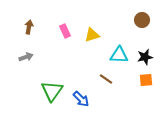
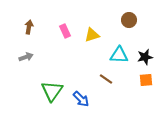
brown circle: moved 13 px left
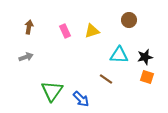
yellow triangle: moved 4 px up
orange square: moved 1 px right, 3 px up; rotated 24 degrees clockwise
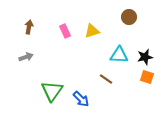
brown circle: moved 3 px up
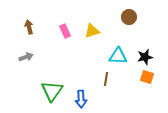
brown arrow: rotated 24 degrees counterclockwise
cyan triangle: moved 1 px left, 1 px down
brown line: rotated 64 degrees clockwise
blue arrow: rotated 42 degrees clockwise
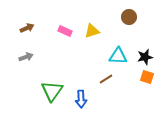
brown arrow: moved 2 px left, 1 px down; rotated 80 degrees clockwise
pink rectangle: rotated 40 degrees counterclockwise
brown line: rotated 48 degrees clockwise
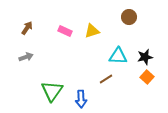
brown arrow: rotated 32 degrees counterclockwise
orange square: rotated 24 degrees clockwise
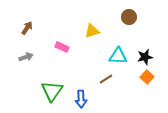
pink rectangle: moved 3 px left, 16 px down
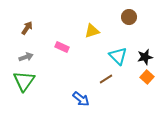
cyan triangle: rotated 42 degrees clockwise
green triangle: moved 28 px left, 10 px up
blue arrow: rotated 48 degrees counterclockwise
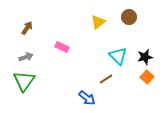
yellow triangle: moved 6 px right, 9 px up; rotated 21 degrees counterclockwise
blue arrow: moved 6 px right, 1 px up
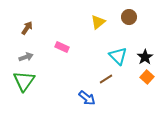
black star: rotated 21 degrees counterclockwise
